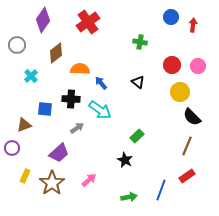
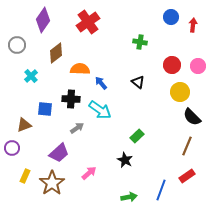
pink arrow: moved 7 px up
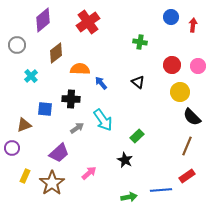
purple diamond: rotated 15 degrees clockwise
cyan arrow: moved 3 px right, 10 px down; rotated 20 degrees clockwise
blue line: rotated 65 degrees clockwise
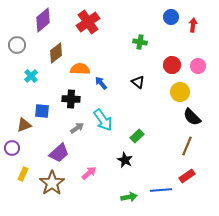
blue square: moved 3 px left, 2 px down
yellow rectangle: moved 2 px left, 2 px up
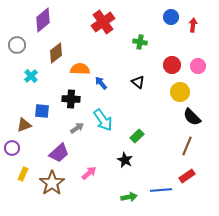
red cross: moved 15 px right
